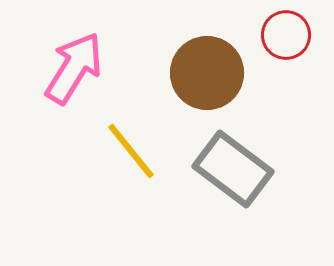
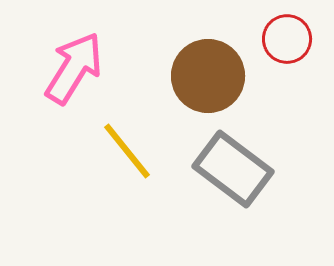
red circle: moved 1 px right, 4 px down
brown circle: moved 1 px right, 3 px down
yellow line: moved 4 px left
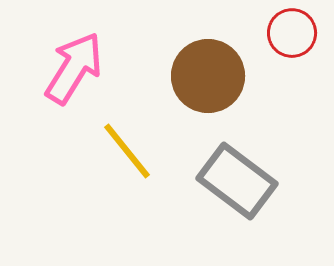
red circle: moved 5 px right, 6 px up
gray rectangle: moved 4 px right, 12 px down
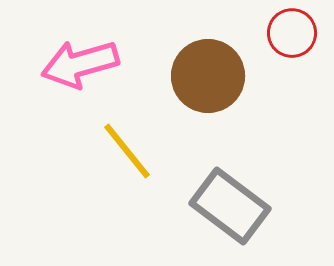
pink arrow: moved 6 px right, 4 px up; rotated 138 degrees counterclockwise
gray rectangle: moved 7 px left, 25 px down
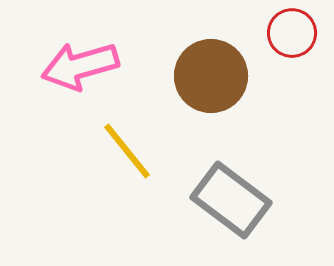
pink arrow: moved 2 px down
brown circle: moved 3 px right
gray rectangle: moved 1 px right, 6 px up
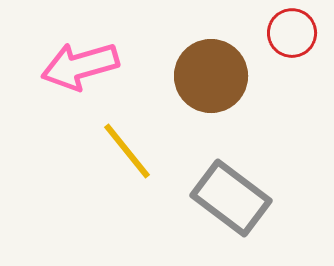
gray rectangle: moved 2 px up
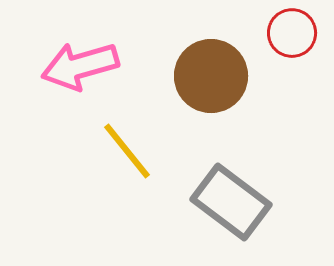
gray rectangle: moved 4 px down
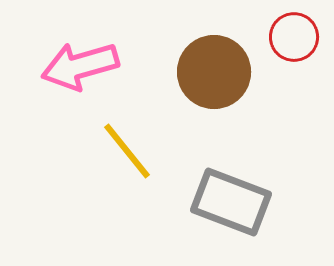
red circle: moved 2 px right, 4 px down
brown circle: moved 3 px right, 4 px up
gray rectangle: rotated 16 degrees counterclockwise
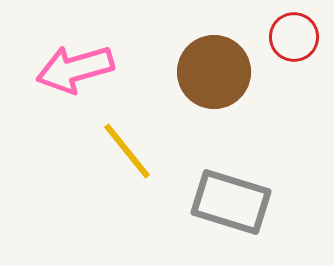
pink arrow: moved 5 px left, 3 px down
gray rectangle: rotated 4 degrees counterclockwise
